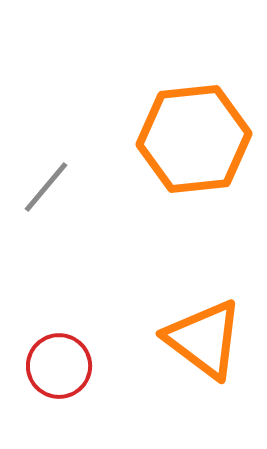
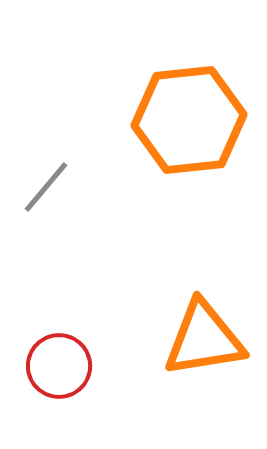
orange hexagon: moved 5 px left, 19 px up
orange triangle: rotated 46 degrees counterclockwise
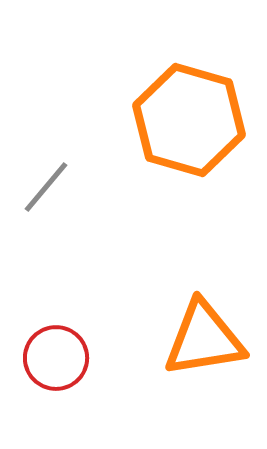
orange hexagon: rotated 22 degrees clockwise
red circle: moved 3 px left, 8 px up
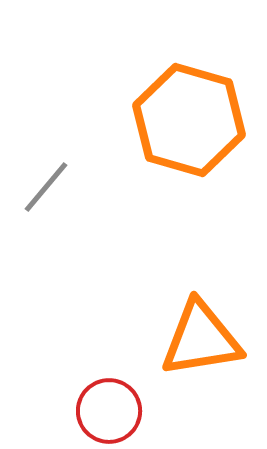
orange triangle: moved 3 px left
red circle: moved 53 px right, 53 px down
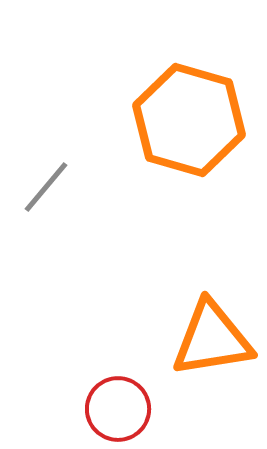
orange triangle: moved 11 px right
red circle: moved 9 px right, 2 px up
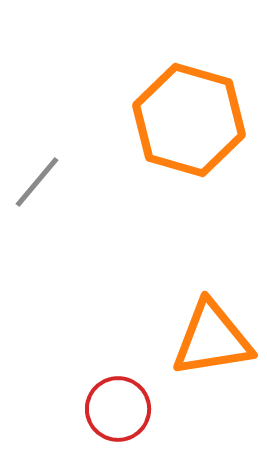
gray line: moved 9 px left, 5 px up
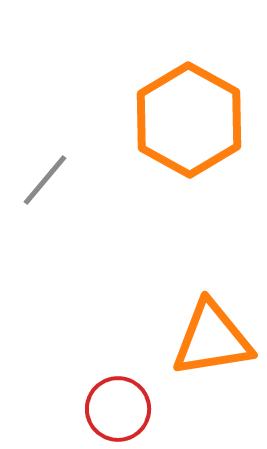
orange hexagon: rotated 13 degrees clockwise
gray line: moved 8 px right, 2 px up
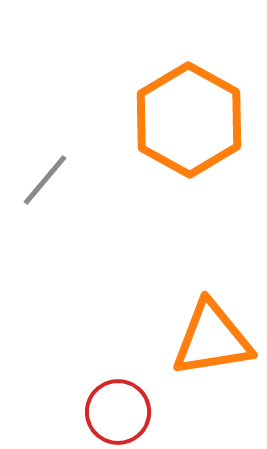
red circle: moved 3 px down
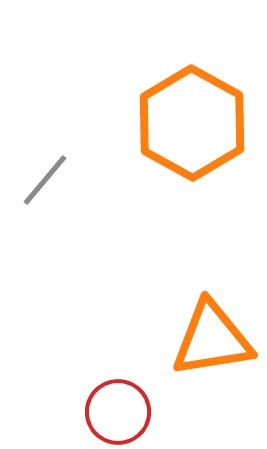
orange hexagon: moved 3 px right, 3 px down
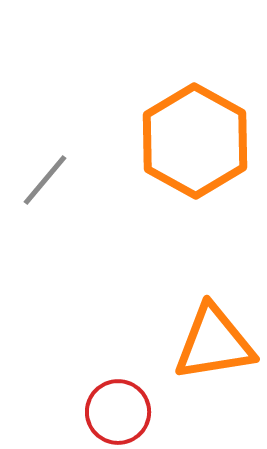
orange hexagon: moved 3 px right, 18 px down
orange triangle: moved 2 px right, 4 px down
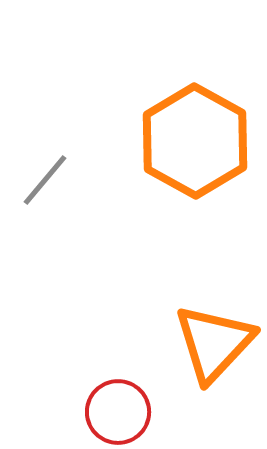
orange triangle: rotated 38 degrees counterclockwise
